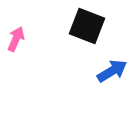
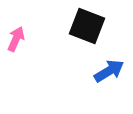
blue arrow: moved 3 px left
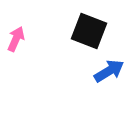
black square: moved 2 px right, 5 px down
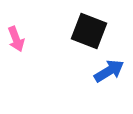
pink arrow: rotated 135 degrees clockwise
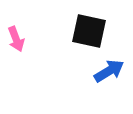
black square: rotated 9 degrees counterclockwise
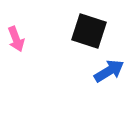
black square: rotated 6 degrees clockwise
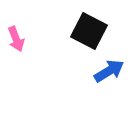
black square: rotated 9 degrees clockwise
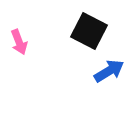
pink arrow: moved 3 px right, 3 px down
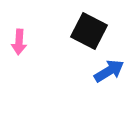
pink arrow: rotated 25 degrees clockwise
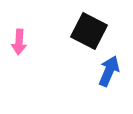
blue arrow: rotated 36 degrees counterclockwise
